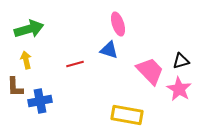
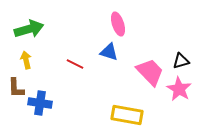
blue triangle: moved 2 px down
red line: rotated 42 degrees clockwise
pink trapezoid: moved 1 px down
brown L-shape: moved 1 px right, 1 px down
blue cross: moved 2 px down; rotated 20 degrees clockwise
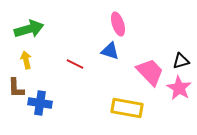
blue triangle: moved 1 px right, 1 px up
pink star: moved 1 px up
yellow rectangle: moved 7 px up
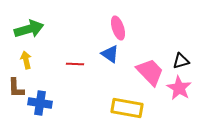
pink ellipse: moved 4 px down
blue triangle: moved 3 px down; rotated 18 degrees clockwise
red line: rotated 24 degrees counterclockwise
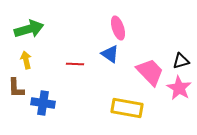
blue cross: moved 3 px right
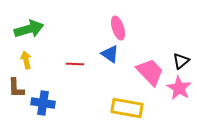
black triangle: rotated 24 degrees counterclockwise
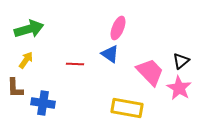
pink ellipse: rotated 40 degrees clockwise
yellow arrow: rotated 48 degrees clockwise
brown L-shape: moved 1 px left
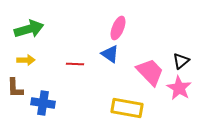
yellow arrow: rotated 54 degrees clockwise
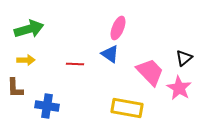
black triangle: moved 3 px right, 3 px up
blue cross: moved 4 px right, 3 px down
